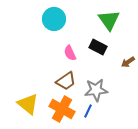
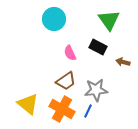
brown arrow: moved 5 px left; rotated 48 degrees clockwise
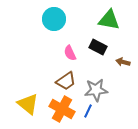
green triangle: rotated 45 degrees counterclockwise
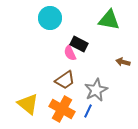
cyan circle: moved 4 px left, 1 px up
black rectangle: moved 19 px left, 3 px up
brown trapezoid: moved 1 px left, 1 px up
gray star: rotated 20 degrees counterclockwise
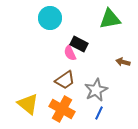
green triangle: moved 1 px right, 1 px up; rotated 20 degrees counterclockwise
blue line: moved 11 px right, 2 px down
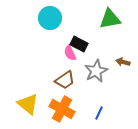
gray star: moved 19 px up
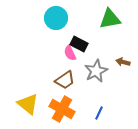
cyan circle: moved 6 px right
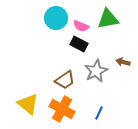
green triangle: moved 2 px left
pink semicircle: moved 11 px right, 27 px up; rotated 42 degrees counterclockwise
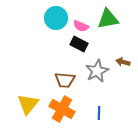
gray star: moved 1 px right
brown trapezoid: rotated 40 degrees clockwise
yellow triangle: rotated 30 degrees clockwise
blue line: rotated 24 degrees counterclockwise
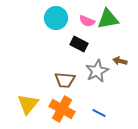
pink semicircle: moved 6 px right, 5 px up
brown arrow: moved 3 px left, 1 px up
blue line: rotated 64 degrees counterclockwise
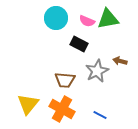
blue line: moved 1 px right, 2 px down
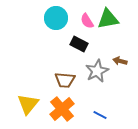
pink semicircle: rotated 35 degrees clockwise
orange cross: rotated 20 degrees clockwise
